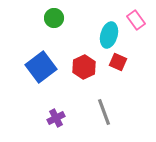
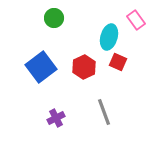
cyan ellipse: moved 2 px down
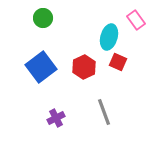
green circle: moved 11 px left
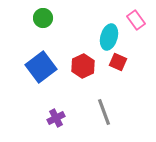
red hexagon: moved 1 px left, 1 px up
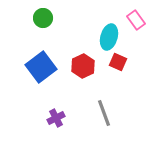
gray line: moved 1 px down
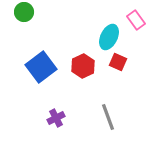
green circle: moved 19 px left, 6 px up
cyan ellipse: rotated 10 degrees clockwise
gray line: moved 4 px right, 4 px down
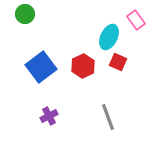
green circle: moved 1 px right, 2 px down
purple cross: moved 7 px left, 2 px up
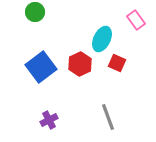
green circle: moved 10 px right, 2 px up
cyan ellipse: moved 7 px left, 2 px down
red square: moved 1 px left, 1 px down
red hexagon: moved 3 px left, 2 px up
purple cross: moved 4 px down
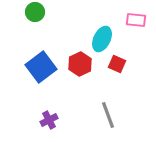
pink rectangle: rotated 48 degrees counterclockwise
red square: moved 1 px down
gray line: moved 2 px up
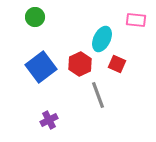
green circle: moved 5 px down
gray line: moved 10 px left, 20 px up
